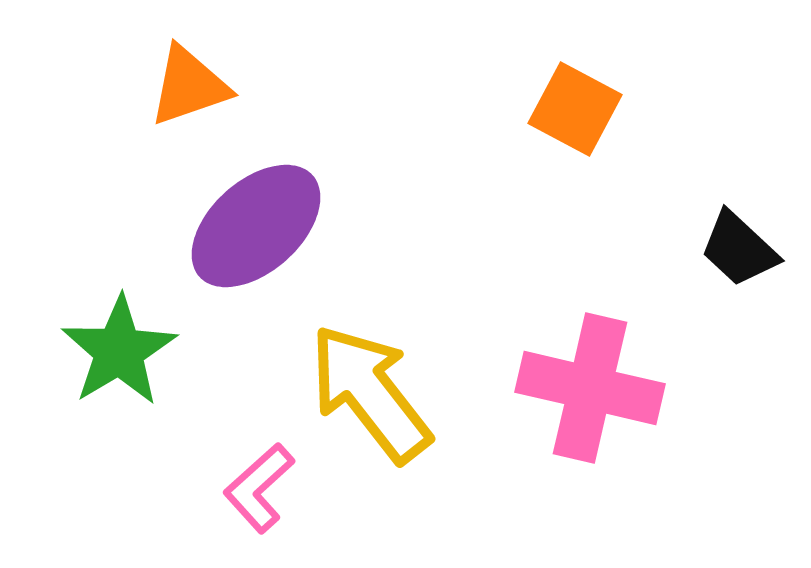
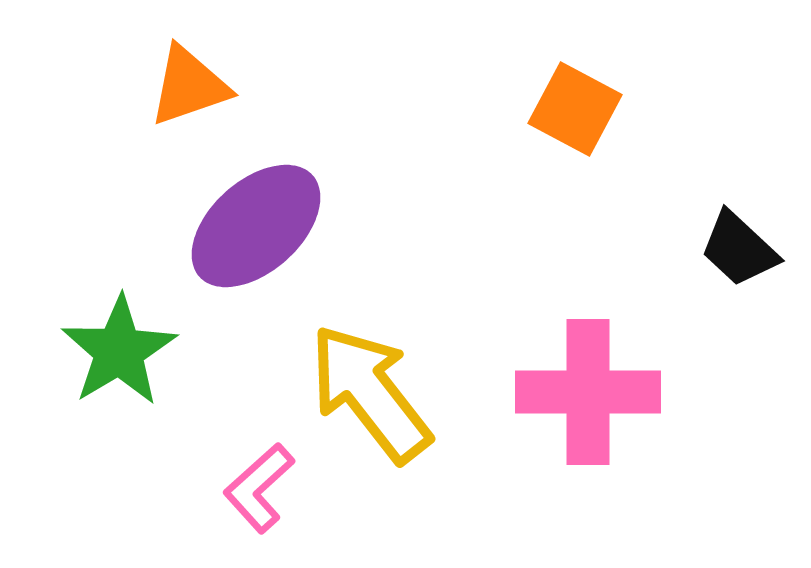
pink cross: moved 2 px left, 4 px down; rotated 13 degrees counterclockwise
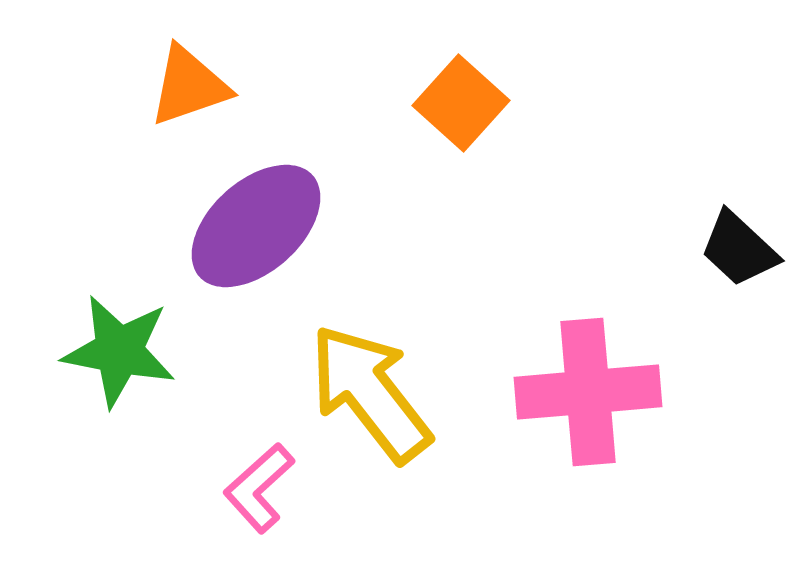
orange square: moved 114 px left, 6 px up; rotated 14 degrees clockwise
green star: rotated 30 degrees counterclockwise
pink cross: rotated 5 degrees counterclockwise
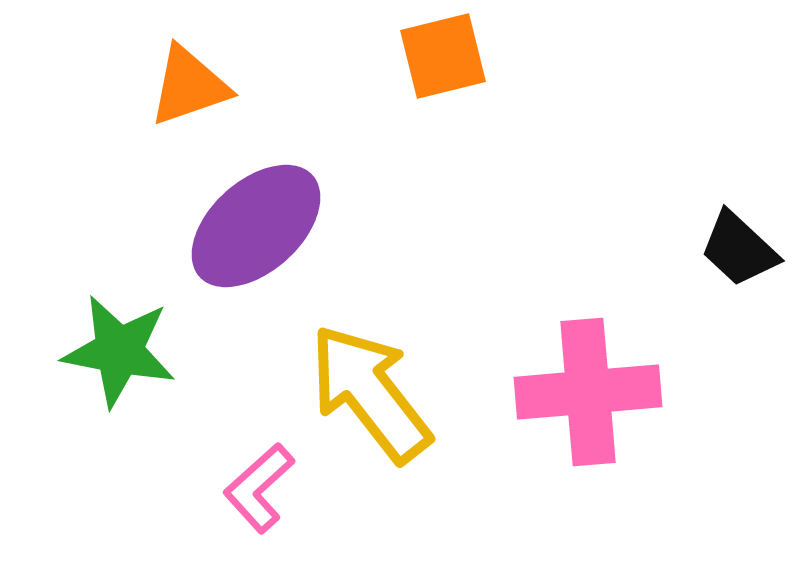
orange square: moved 18 px left, 47 px up; rotated 34 degrees clockwise
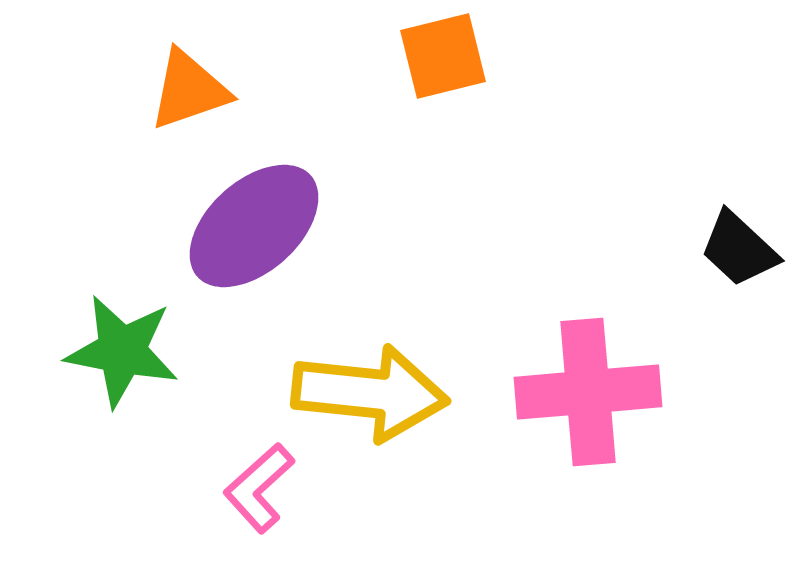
orange triangle: moved 4 px down
purple ellipse: moved 2 px left
green star: moved 3 px right
yellow arrow: rotated 134 degrees clockwise
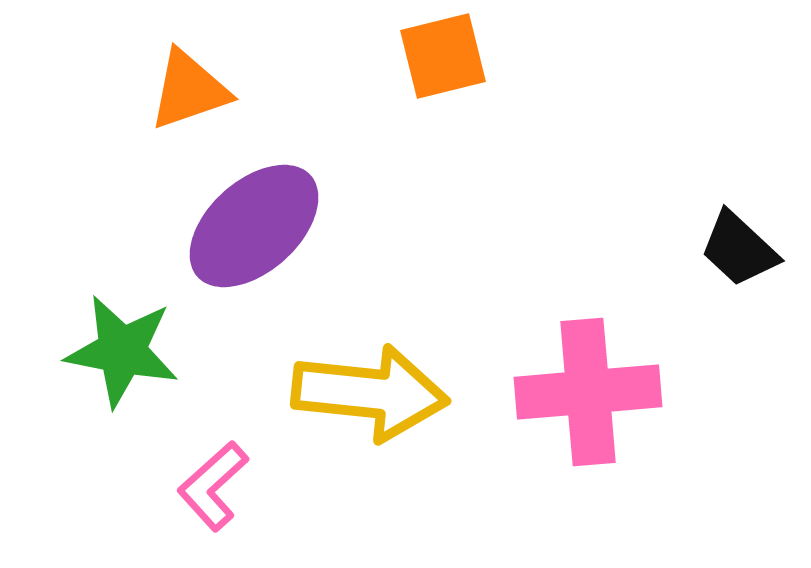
pink L-shape: moved 46 px left, 2 px up
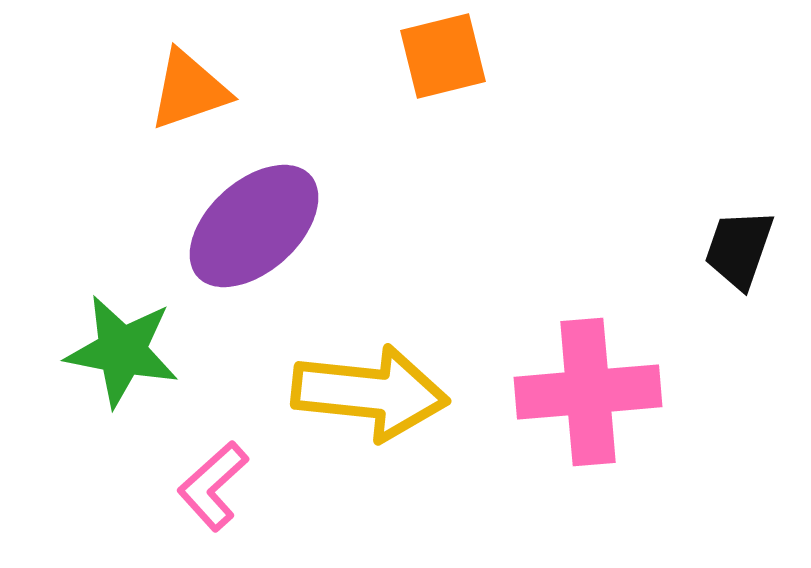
black trapezoid: rotated 66 degrees clockwise
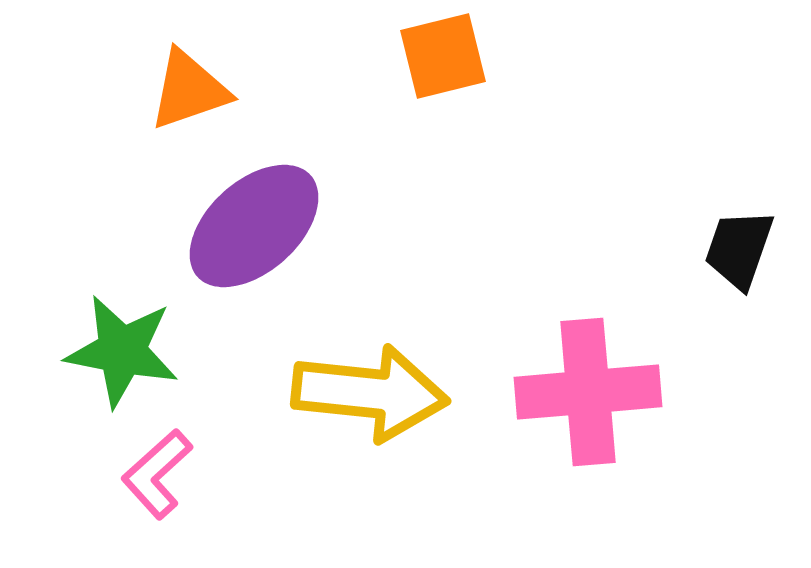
pink L-shape: moved 56 px left, 12 px up
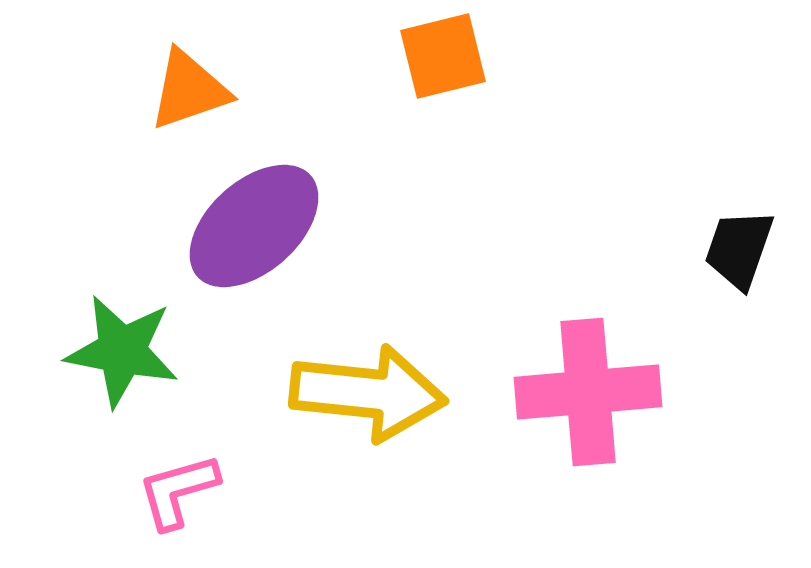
yellow arrow: moved 2 px left
pink L-shape: moved 21 px right, 17 px down; rotated 26 degrees clockwise
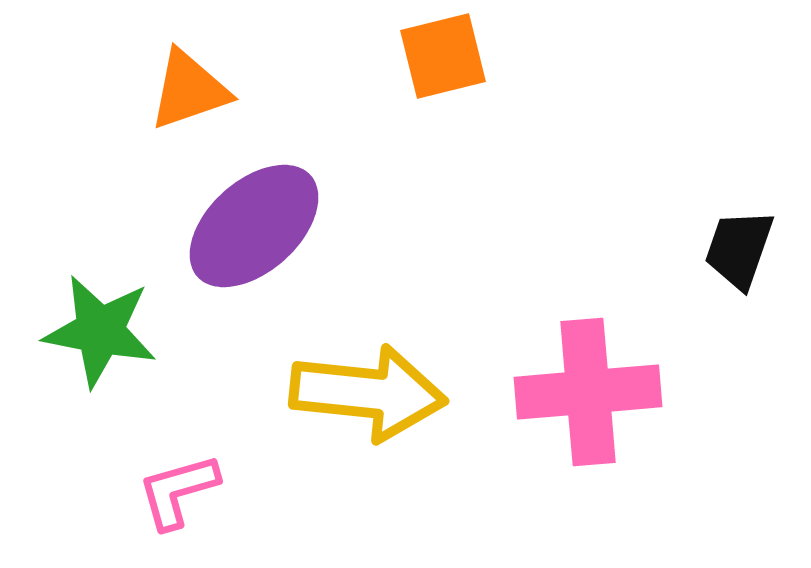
green star: moved 22 px left, 20 px up
